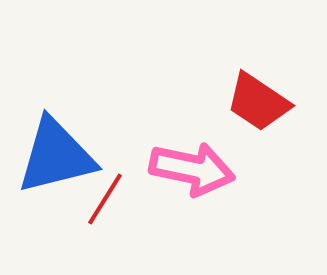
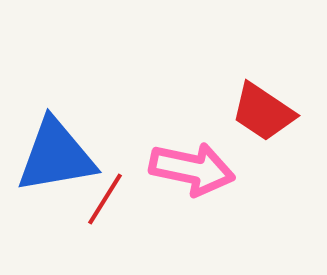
red trapezoid: moved 5 px right, 10 px down
blue triangle: rotated 4 degrees clockwise
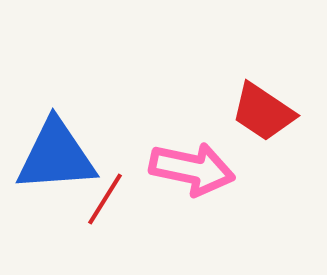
blue triangle: rotated 6 degrees clockwise
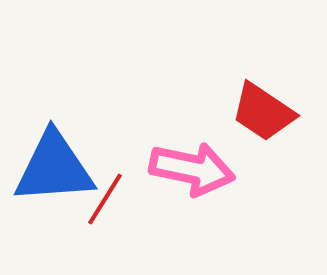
blue triangle: moved 2 px left, 12 px down
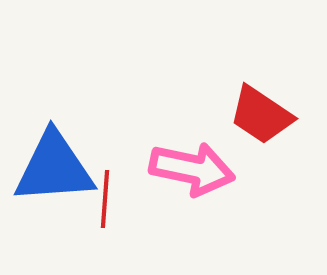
red trapezoid: moved 2 px left, 3 px down
red line: rotated 28 degrees counterclockwise
